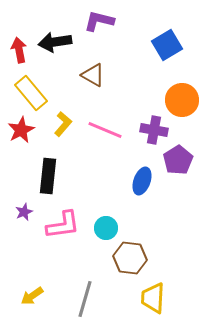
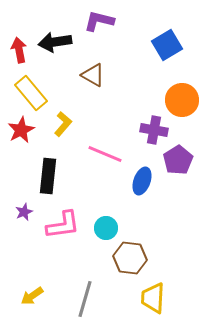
pink line: moved 24 px down
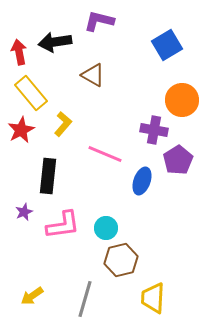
red arrow: moved 2 px down
brown hexagon: moved 9 px left, 2 px down; rotated 20 degrees counterclockwise
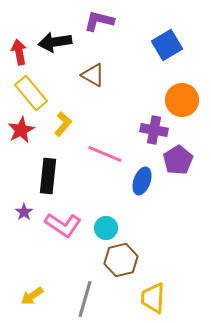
purple star: rotated 12 degrees counterclockwise
pink L-shape: rotated 42 degrees clockwise
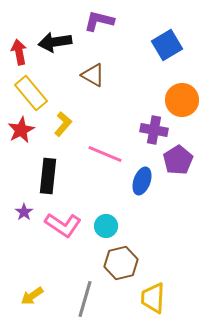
cyan circle: moved 2 px up
brown hexagon: moved 3 px down
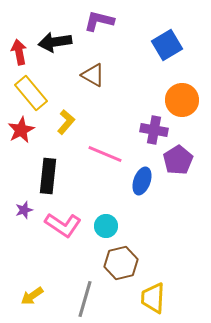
yellow L-shape: moved 3 px right, 2 px up
purple star: moved 2 px up; rotated 18 degrees clockwise
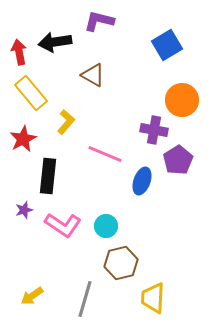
red star: moved 2 px right, 9 px down
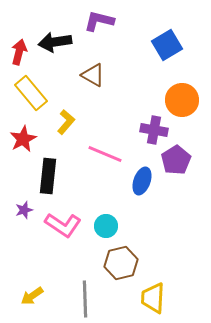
red arrow: rotated 25 degrees clockwise
purple pentagon: moved 2 px left
gray line: rotated 18 degrees counterclockwise
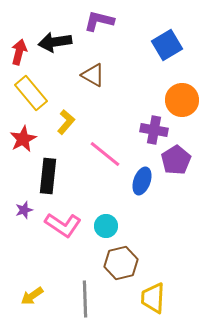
pink line: rotated 16 degrees clockwise
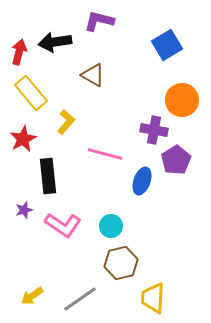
pink line: rotated 24 degrees counterclockwise
black rectangle: rotated 12 degrees counterclockwise
cyan circle: moved 5 px right
gray line: moved 5 px left; rotated 57 degrees clockwise
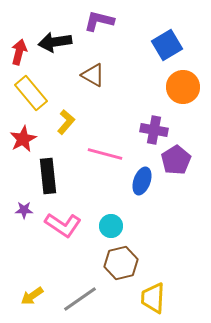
orange circle: moved 1 px right, 13 px up
purple star: rotated 18 degrees clockwise
